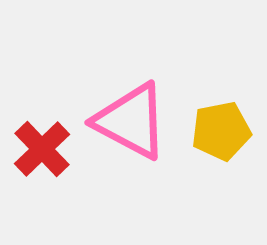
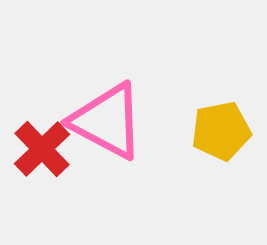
pink triangle: moved 24 px left
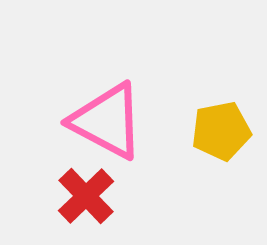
red cross: moved 44 px right, 47 px down
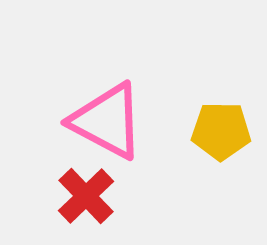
yellow pentagon: rotated 12 degrees clockwise
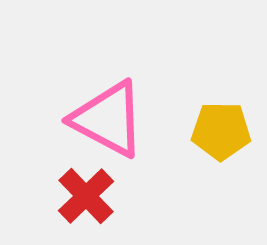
pink triangle: moved 1 px right, 2 px up
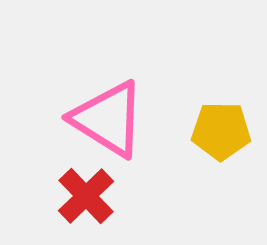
pink triangle: rotated 4 degrees clockwise
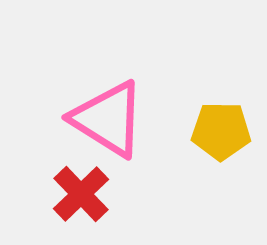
red cross: moved 5 px left, 2 px up
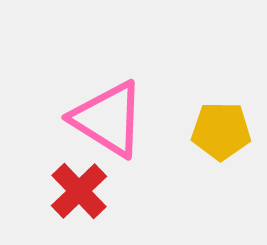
red cross: moved 2 px left, 3 px up
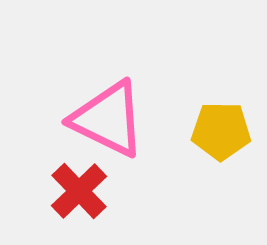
pink triangle: rotated 6 degrees counterclockwise
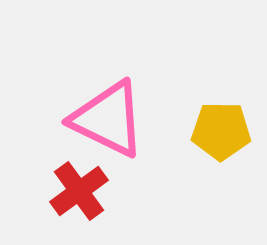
red cross: rotated 8 degrees clockwise
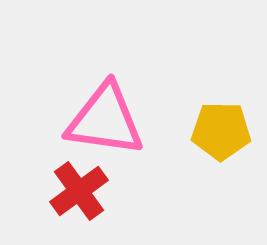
pink triangle: moved 3 px left, 1 px down; rotated 18 degrees counterclockwise
